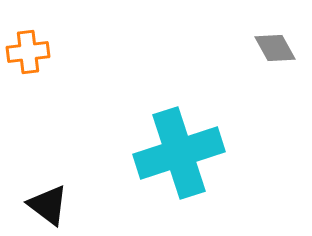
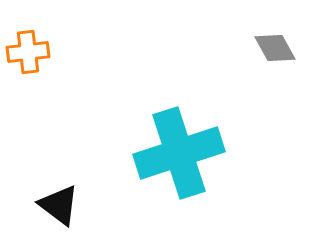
black triangle: moved 11 px right
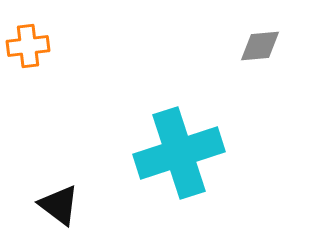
gray diamond: moved 15 px left, 2 px up; rotated 66 degrees counterclockwise
orange cross: moved 6 px up
